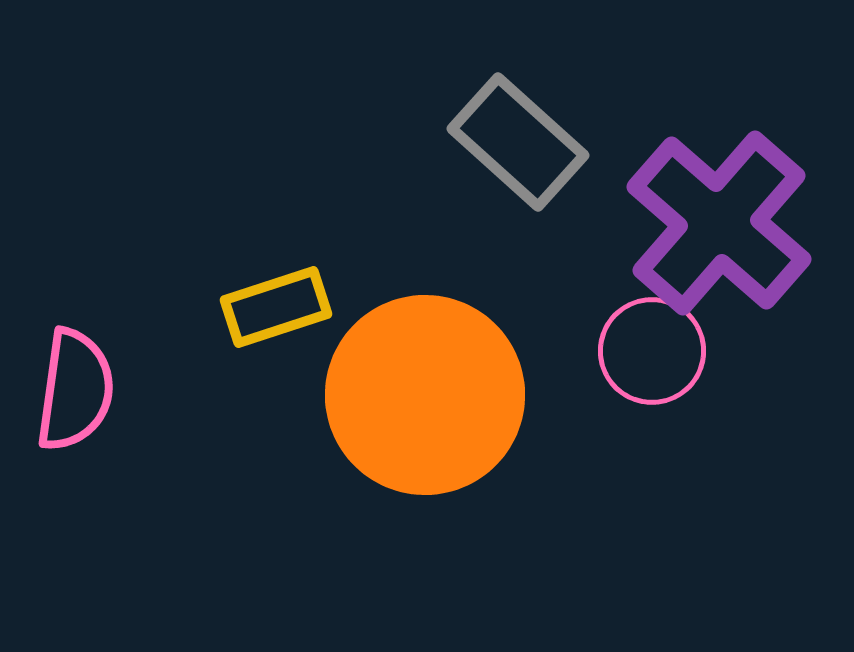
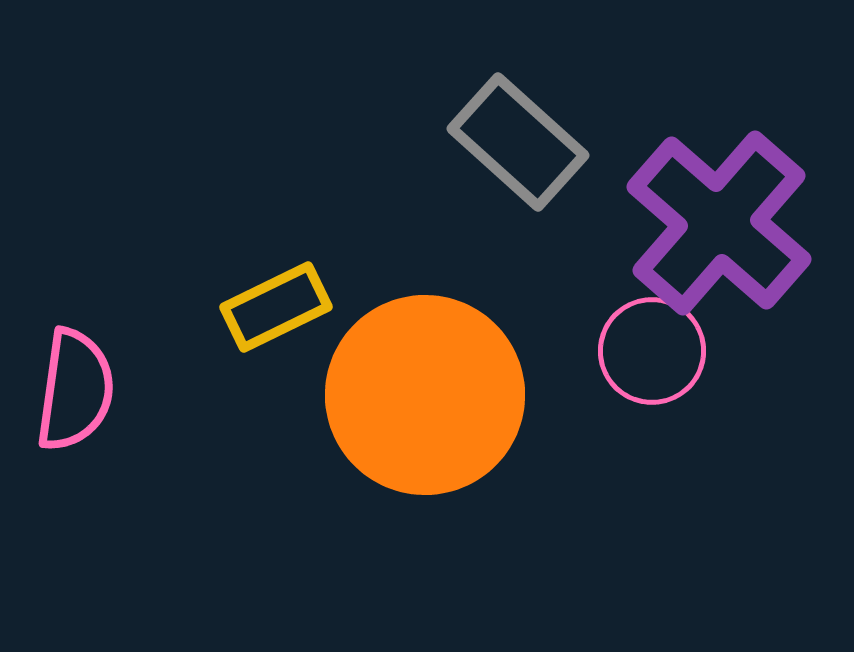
yellow rectangle: rotated 8 degrees counterclockwise
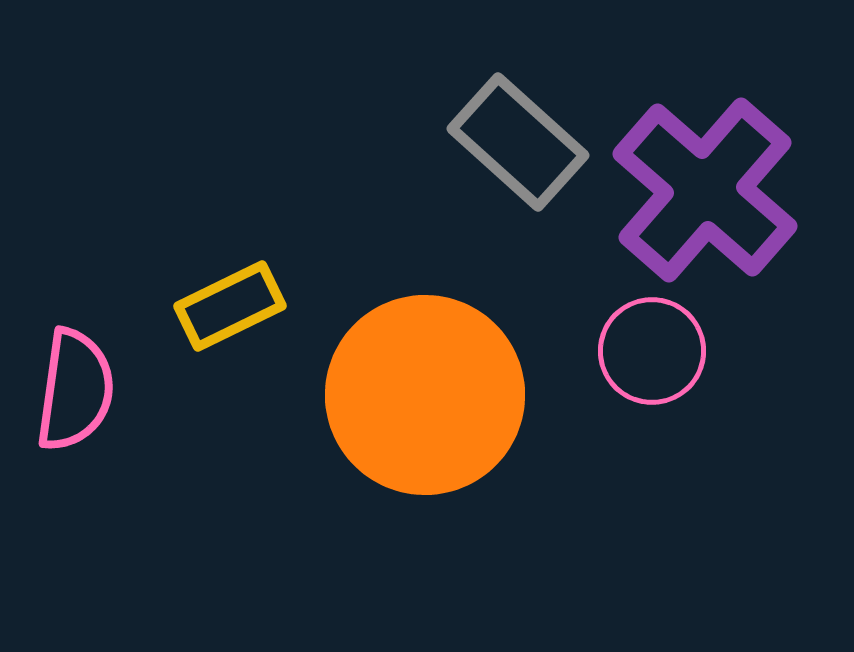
purple cross: moved 14 px left, 33 px up
yellow rectangle: moved 46 px left, 1 px up
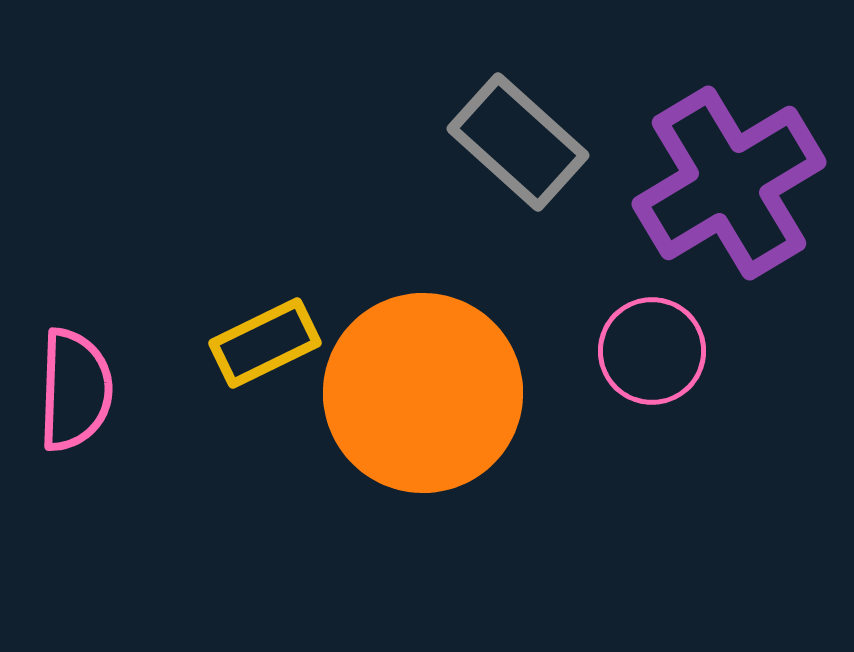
purple cross: moved 24 px right, 7 px up; rotated 18 degrees clockwise
yellow rectangle: moved 35 px right, 37 px down
pink semicircle: rotated 6 degrees counterclockwise
orange circle: moved 2 px left, 2 px up
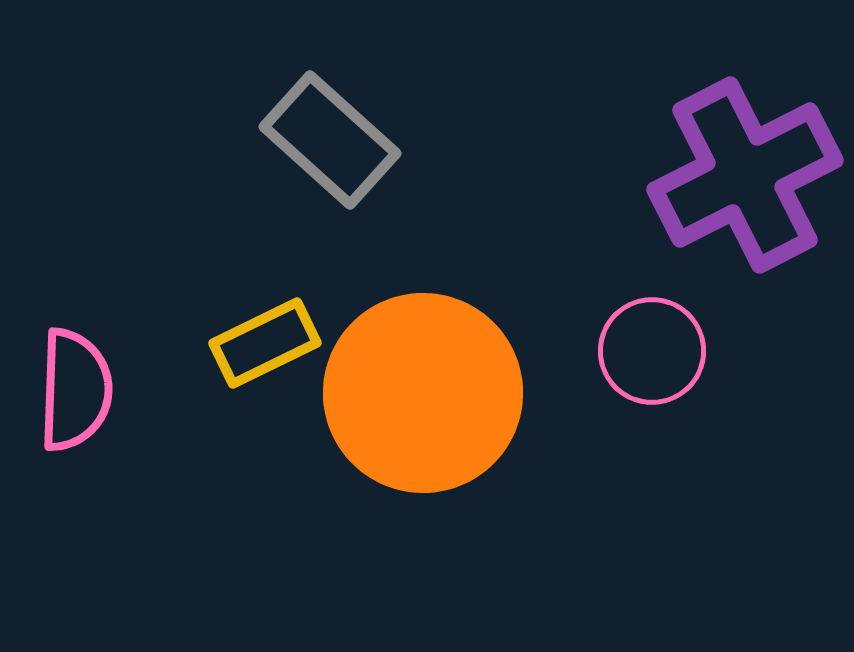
gray rectangle: moved 188 px left, 2 px up
purple cross: moved 16 px right, 8 px up; rotated 4 degrees clockwise
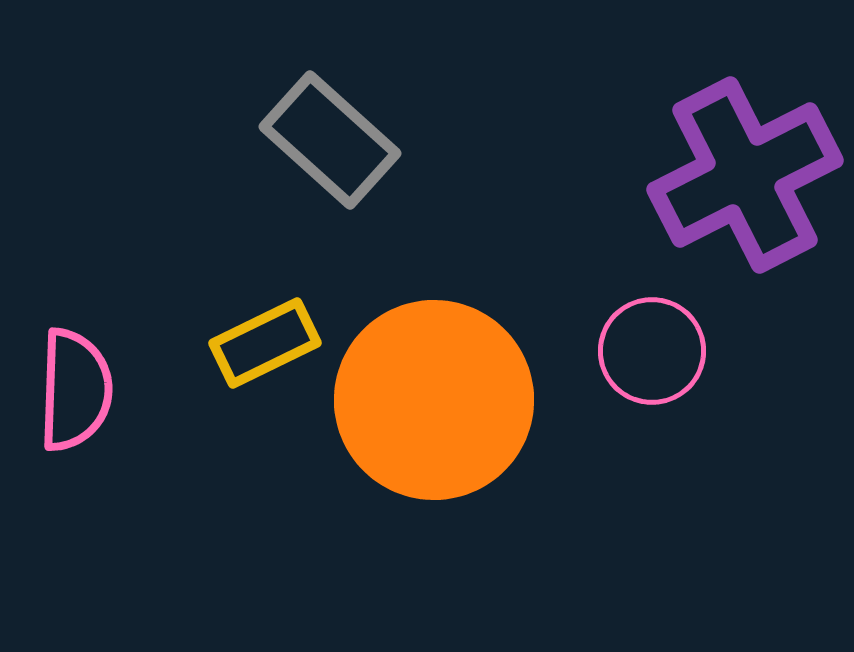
orange circle: moved 11 px right, 7 px down
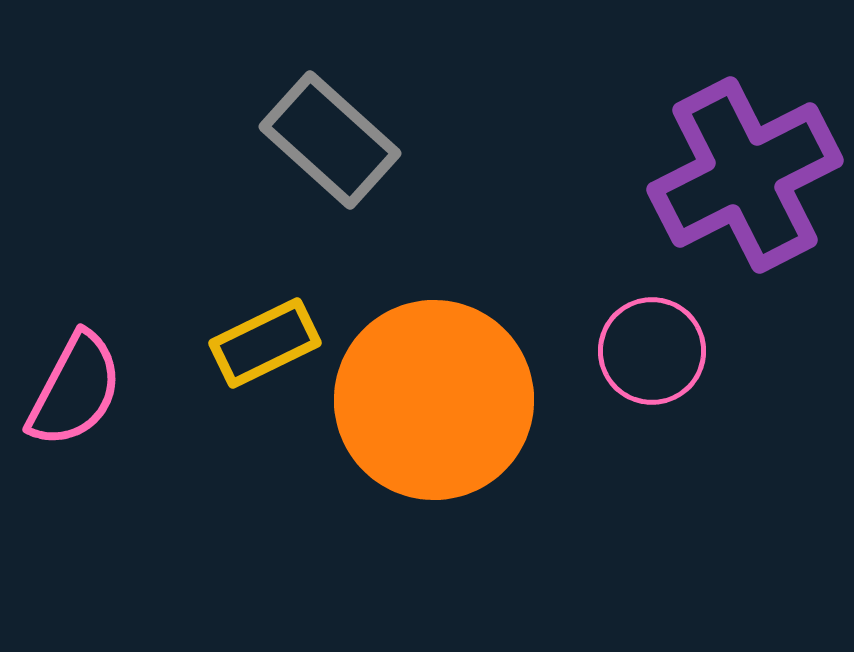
pink semicircle: rotated 26 degrees clockwise
